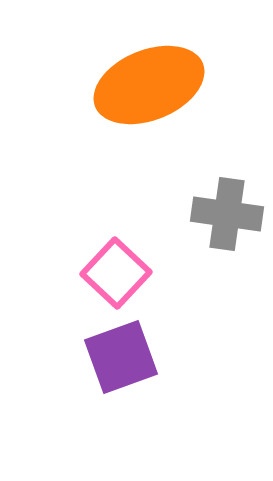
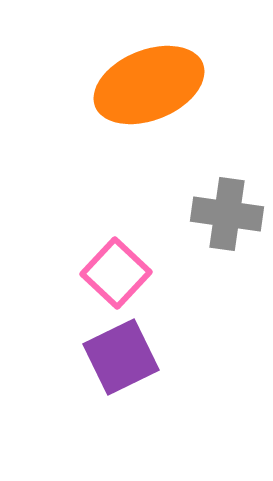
purple square: rotated 6 degrees counterclockwise
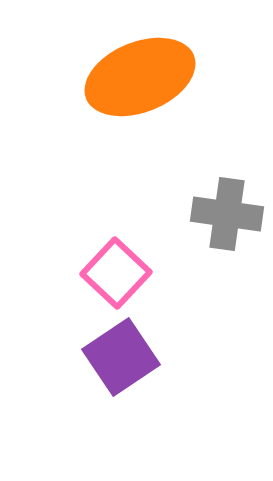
orange ellipse: moved 9 px left, 8 px up
purple square: rotated 8 degrees counterclockwise
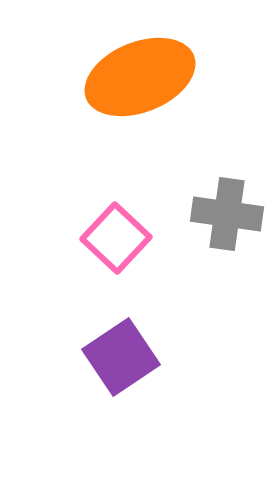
pink square: moved 35 px up
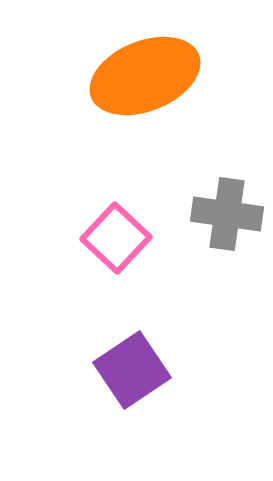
orange ellipse: moved 5 px right, 1 px up
purple square: moved 11 px right, 13 px down
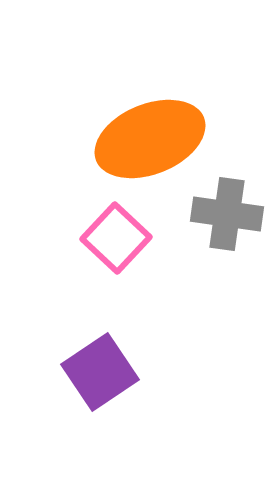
orange ellipse: moved 5 px right, 63 px down
purple square: moved 32 px left, 2 px down
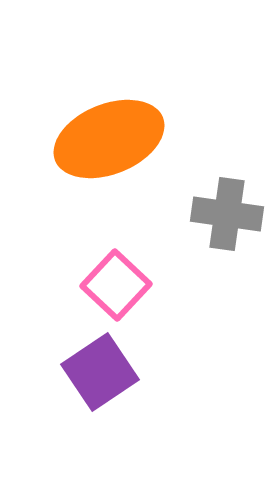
orange ellipse: moved 41 px left
pink square: moved 47 px down
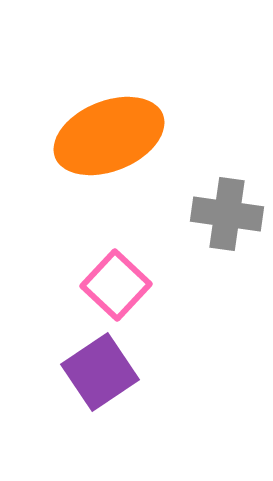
orange ellipse: moved 3 px up
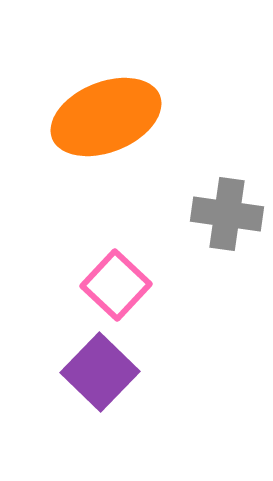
orange ellipse: moved 3 px left, 19 px up
purple square: rotated 12 degrees counterclockwise
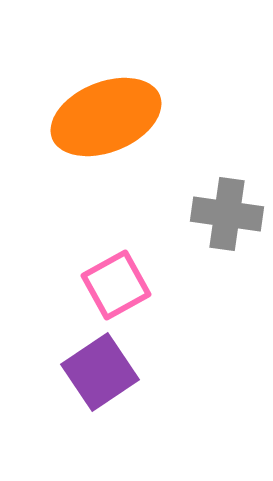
pink square: rotated 18 degrees clockwise
purple square: rotated 12 degrees clockwise
